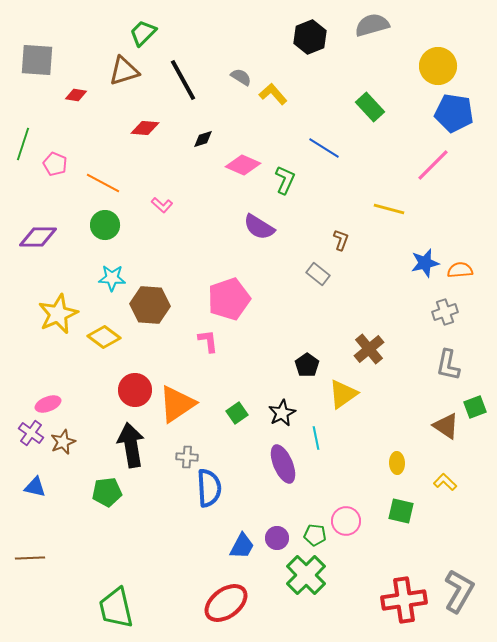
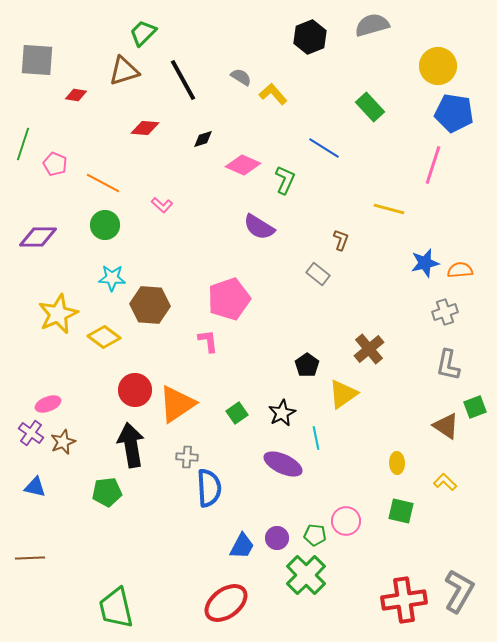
pink line at (433, 165): rotated 27 degrees counterclockwise
purple ellipse at (283, 464): rotated 42 degrees counterclockwise
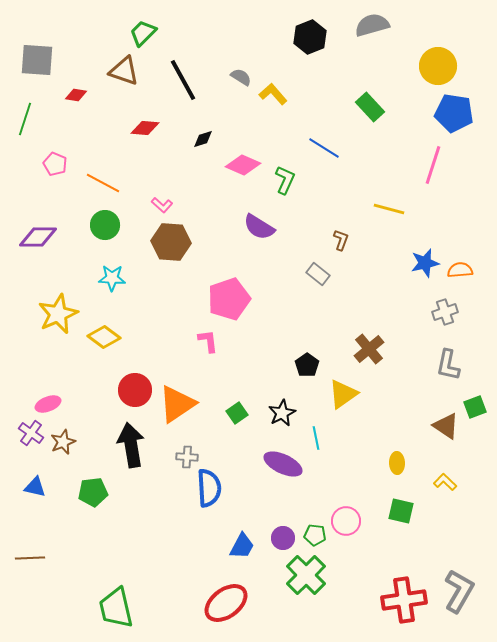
brown triangle at (124, 71): rotated 36 degrees clockwise
green line at (23, 144): moved 2 px right, 25 px up
brown hexagon at (150, 305): moved 21 px right, 63 px up
green pentagon at (107, 492): moved 14 px left
purple circle at (277, 538): moved 6 px right
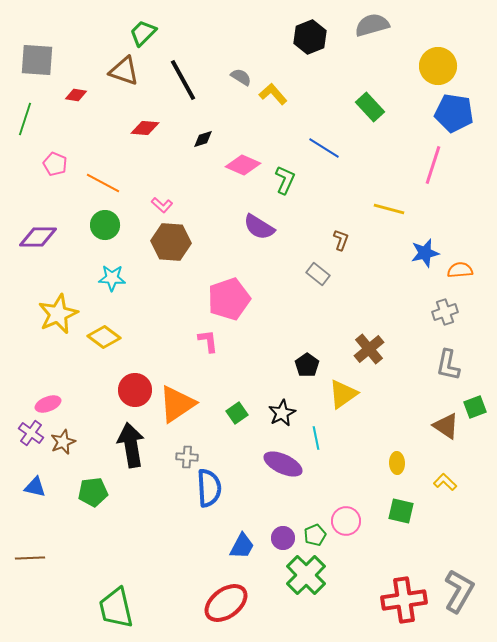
blue star at (425, 263): moved 10 px up
green pentagon at (315, 535): rotated 30 degrees counterclockwise
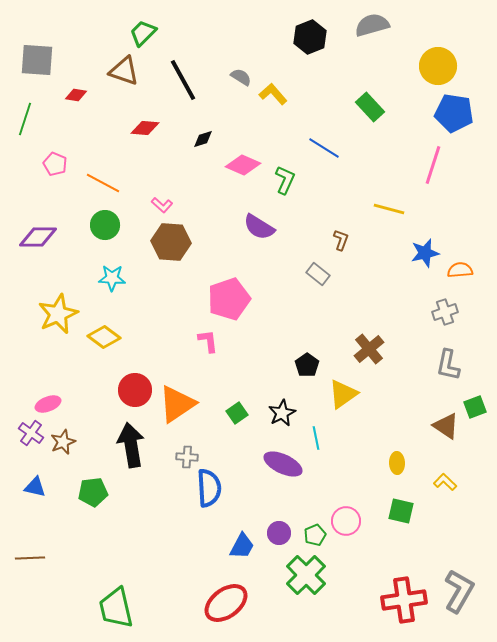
purple circle at (283, 538): moved 4 px left, 5 px up
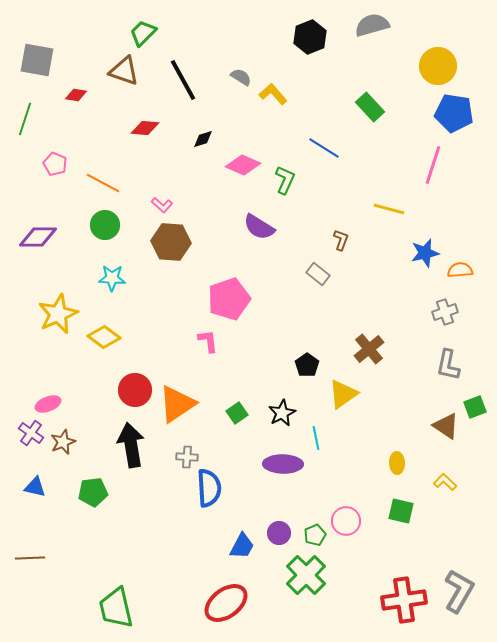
gray square at (37, 60): rotated 6 degrees clockwise
purple ellipse at (283, 464): rotated 24 degrees counterclockwise
